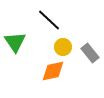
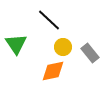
green triangle: moved 1 px right, 2 px down
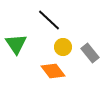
orange diamond: rotated 65 degrees clockwise
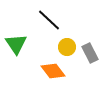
yellow circle: moved 4 px right
gray rectangle: rotated 12 degrees clockwise
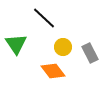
black line: moved 5 px left, 2 px up
yellow circle: moved 4 px left
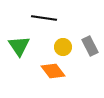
black line: rotated 35 degrees counterclockwise
green triangle: moved 3 px right, 2 px down
gray rectangle: moved 7 px up
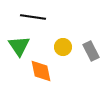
black line: moved 11 px left, 1 px up
gray rectangle: moved 1 px right, 5 px down
orange diamond: moved 12 px left; rotated 25 degrees clockwise
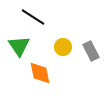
black line: rotated 25 degrees clockwise
orange diamond: moved 1 px left, 2 px down
